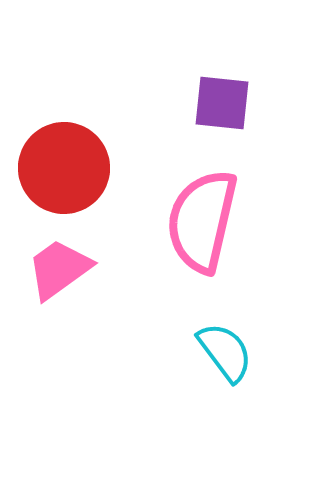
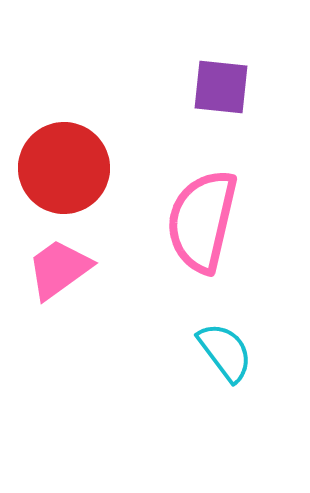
purple square: moved 1 px left, 16 px up
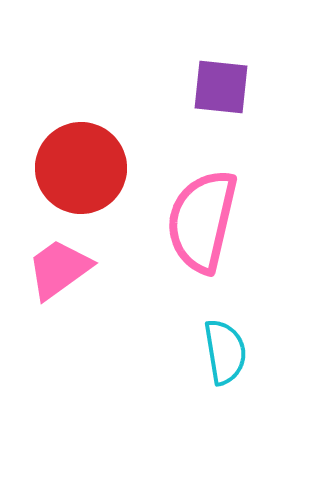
red circle: moved 17 px right
cyan semicircle: rotated 28 degrees clockwise
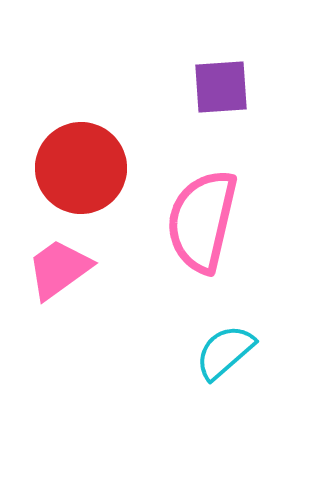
purple square: rotated 10 degrees counterclockwise
cyan semicircle: rotated 122 degrees counterclockwise
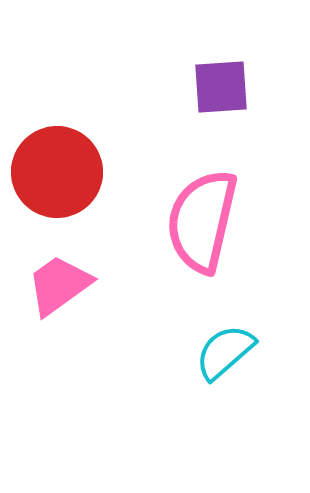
red circle: moved 24 px left, 4 px down
pink trapezoid: moved 16 px down
